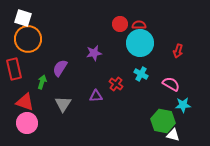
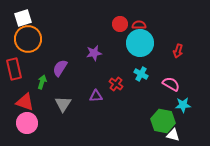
white square: rotated 36 degrees counterclockwise
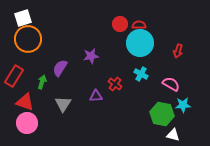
purple star: moved 3 px left, 3 px down
red rectangle: moved 7 px down; rotated 45 degrees clockwise
red cross: moved 1 px left
green hexagon: moved 1 px left, 7 px up
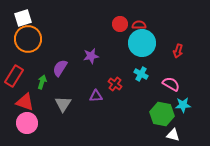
cyan circle: moved 2 px right
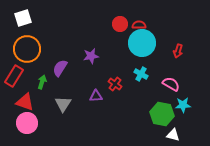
orange circle: moved 1 px left, 10 px down
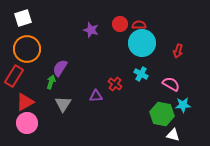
purple star: moved 26 px up; rotated 28 degrees clockwise
green arrow: moved 9 px right
red triangle: rotated 48 degrees counterclockwise
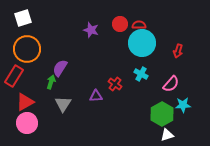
pink semicircle: rotated 102 degrees clockwise
green hexagon: rotated 20 degrees clockwise
white triangle: moved 6 px left; rotated 32 degrees counterclockwise
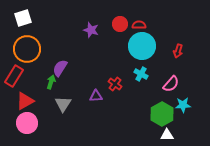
cyan circle: moved 3 px down
red triangle: moved 1 px up
white triangle: rotated 16 degrees clockwise
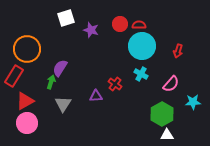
white square: moved 43 px right
cyan star: moved 10 px right, 3 px up
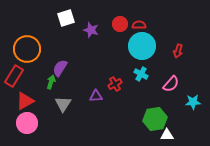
red cross: rotated 24 degrees clockwise
green hexagon: moved 7 px left, 5 px down; rotated 20 degrees clockwise
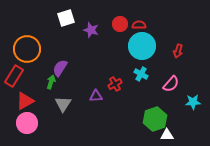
green hexagon: rotated 10 degrees counterclockwise
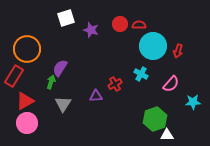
cyan circle: moved 11 px right
